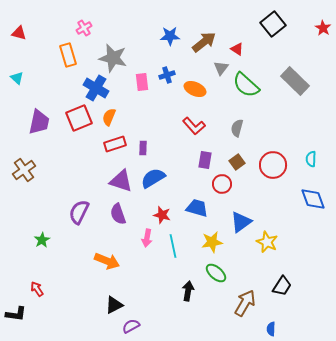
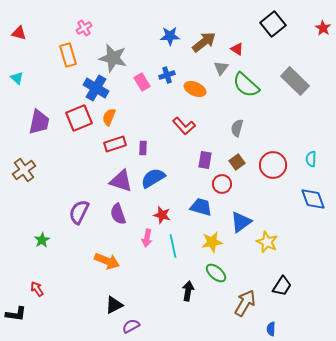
pink rectangle at (142, 82): rotated 24 degrees counterclockwise
red L-shape at (194, 126): moved 10 px left
blue trapezoid at (197, 208): moved 4 px right, 1 px up
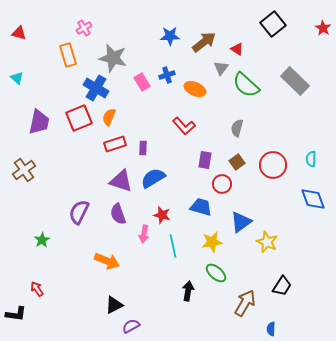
pink arrow at (147, 238): moved 3 px left, 4 px up
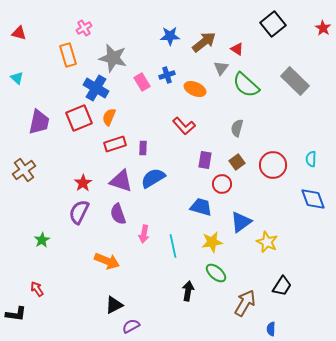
red star at (162, 215): moved 79 px left, 32 px up; rotated 24 degrees clockwise
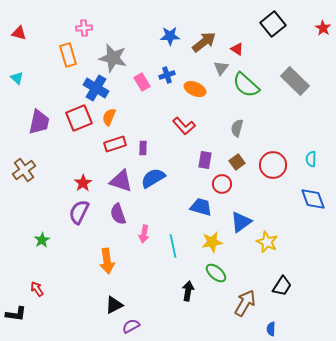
pink cross at (84, 28): rotated 28 degrees clockwise
orange arrow at (107, 261): rotated 60 degrees clockwise
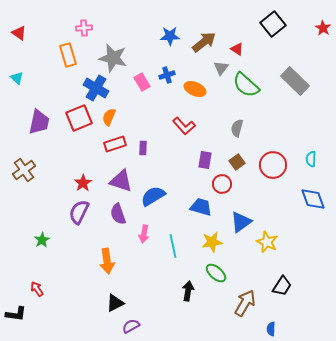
red triangle at (19, 33): rotated 21 degrees clockwise
blue semicircle at (153, 178): moved 18 px down
black triangle at (114, 305): moved 1 px right, 2 px up
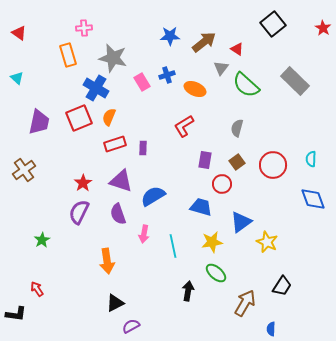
red L-shape at (184, 126): rotated 100 degrees clockwise
